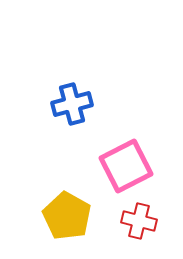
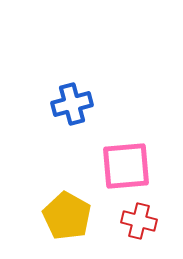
pink square: rotated 22 degrees clockwise
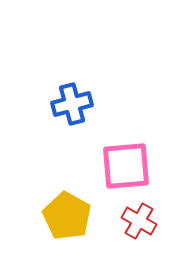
red cross: rotated 16 degrees clockwise
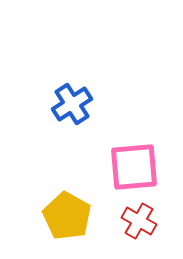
blue cross: rotated 18 degrees counterclockwise
pink square: moved 8 px right, 1 px down
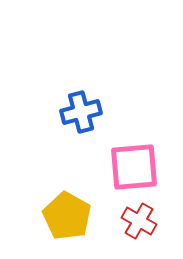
blue cross: moved 9 px right, 8 px down; rotated 18 degrees clockwise
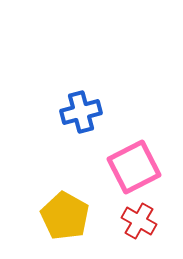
pink square: rotated 22 degrees counterclockwise
yellow pentagon: moved 2 px left
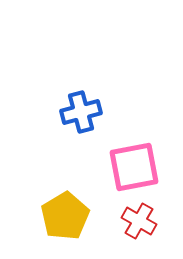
pink square: rotated 16 degrees clockwise
yellow pentagon: rotated 12 degrees clockwise
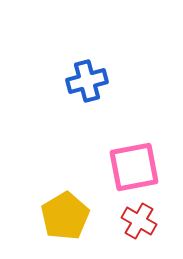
blue cross: moved 6 px right, 31 px up
